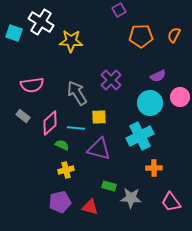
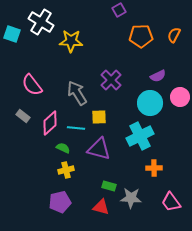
cyan square: moved 2 px left, 1 px down
pink semicircle: rotated 60 degrees clockwise
green semicircle: moved 1 px right, 3 px down
red triangle: moved 11 px right
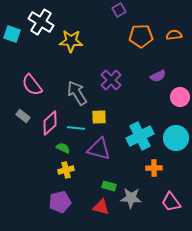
orange semicircle: rotated 56 degrees clockwise
cyan circle: moved 26 px right, 35 px down
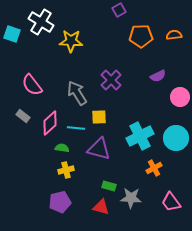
green semicircle: moved 1 px left; rotated 16 degrees counterclockwise
orange cross: rotated 28 degrees counterclockwise
